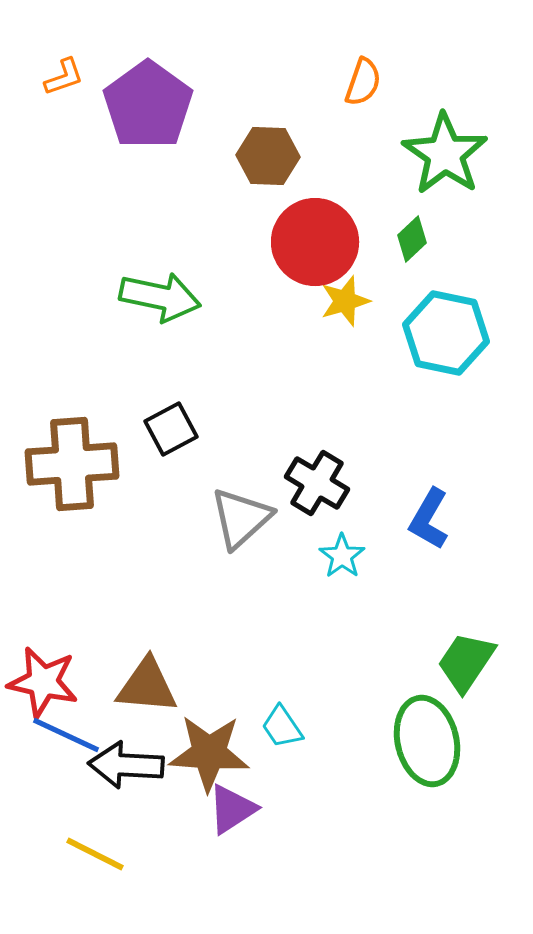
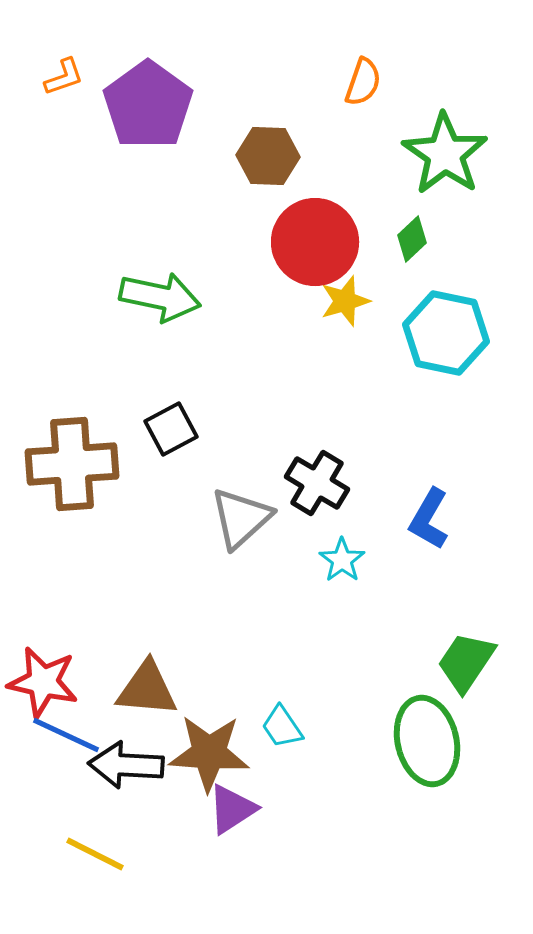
cyan star: moved 4 px down
brown triangle: moved 3 px down
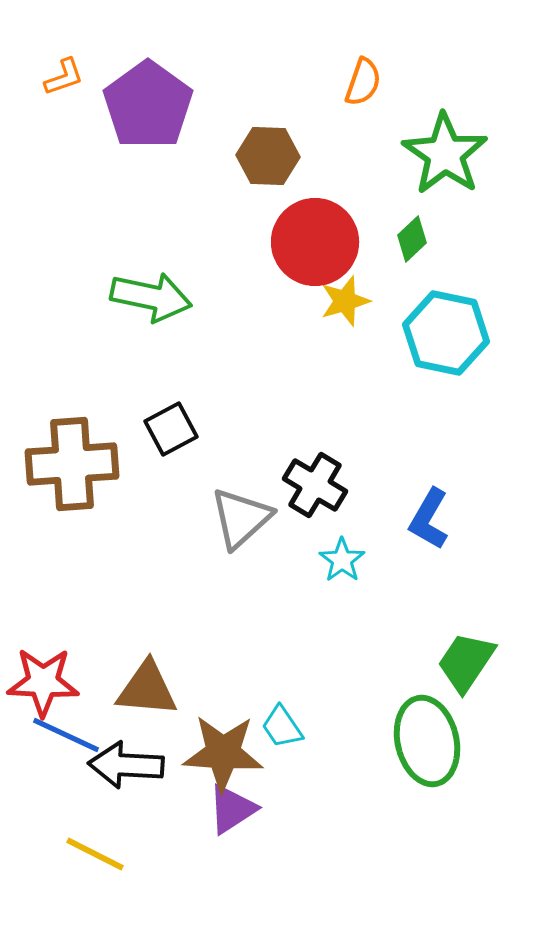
green arrow: moved 9 px left
black cross: moved 2 px left, 2 px down
red star: rotated 10 degrees counterclockwise
brown star: moved 14 px right
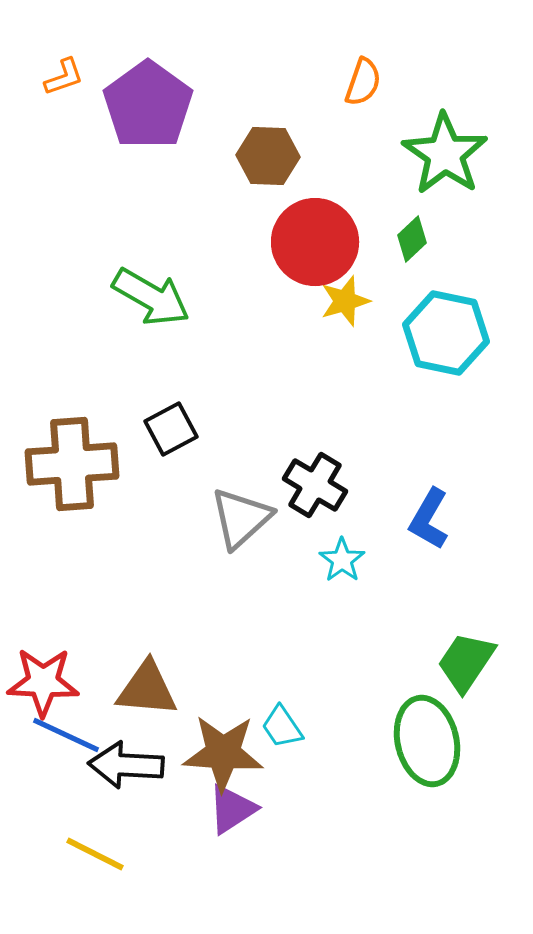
green arrow: rotated 18 degrees clockwise
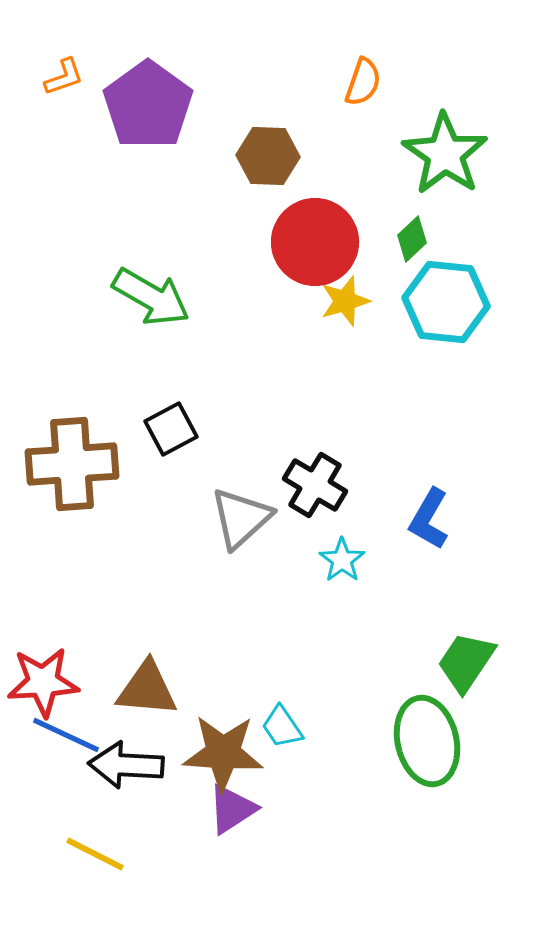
cyan hexagon: moved 31 px up; rotated 6 degrees counterclockwise
red star: rotated 6 degrees counterclockwise
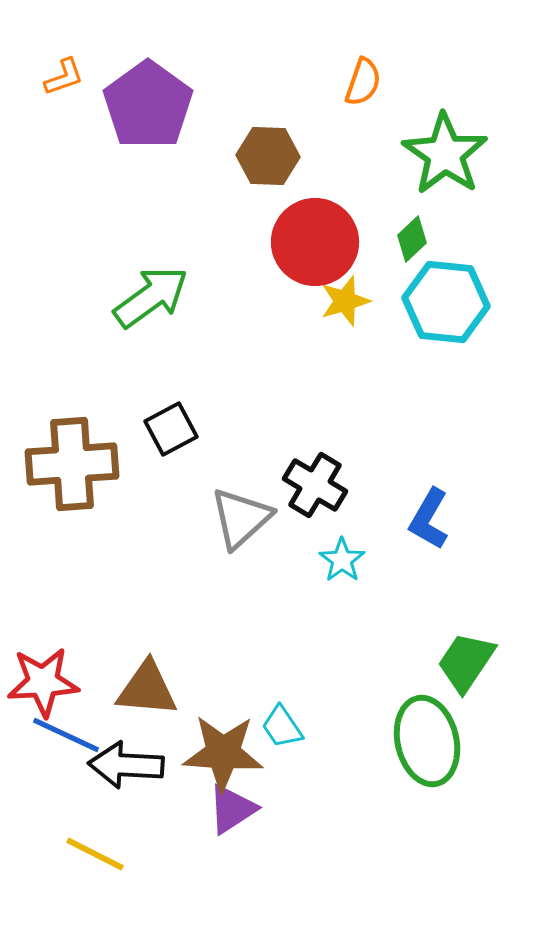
green arrow: rotated 66 degrees counterclockwise
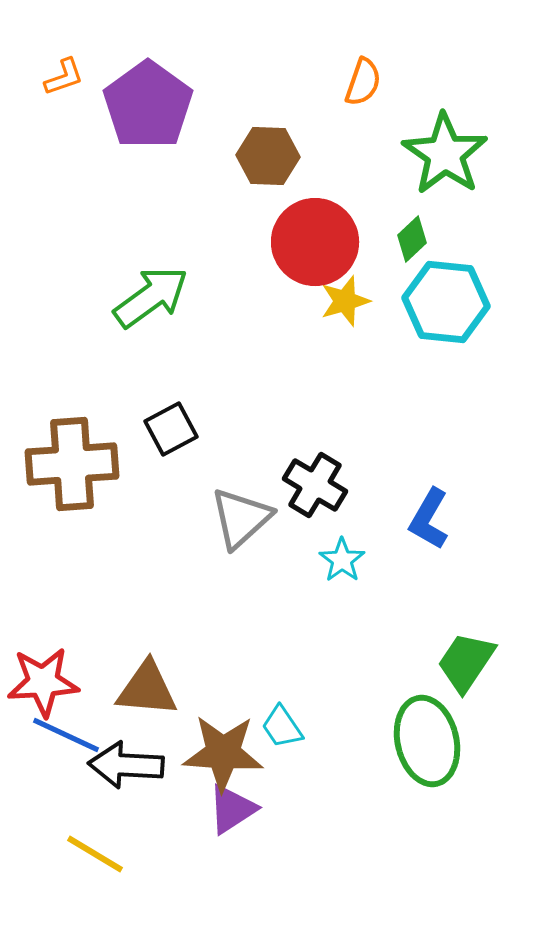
yellow line: rotated 4 degrees clockwise
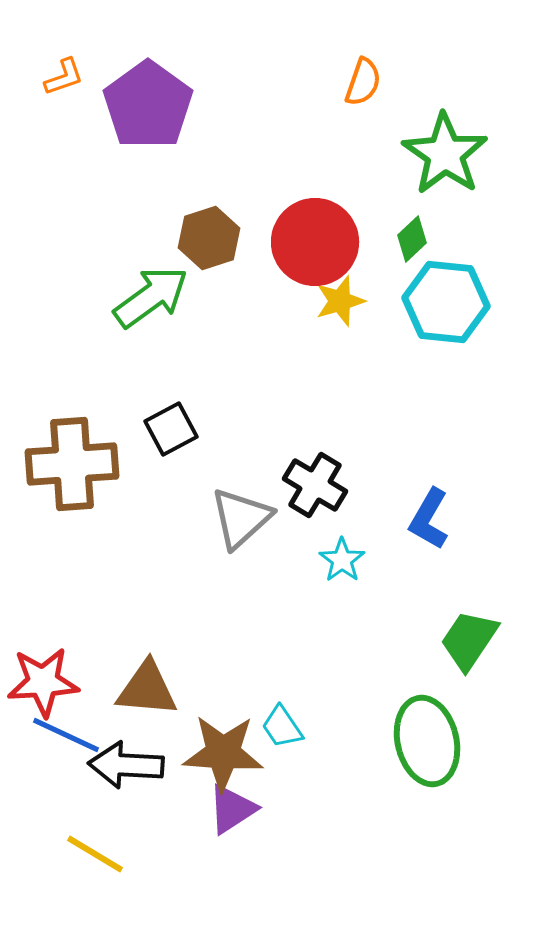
brown hexagon: moved 59 px left, 82 px down; rotated 20 degrees counterclockwise
yellow star: moved 5 px left
green trapezoid: moved 3 px right, 22 px up
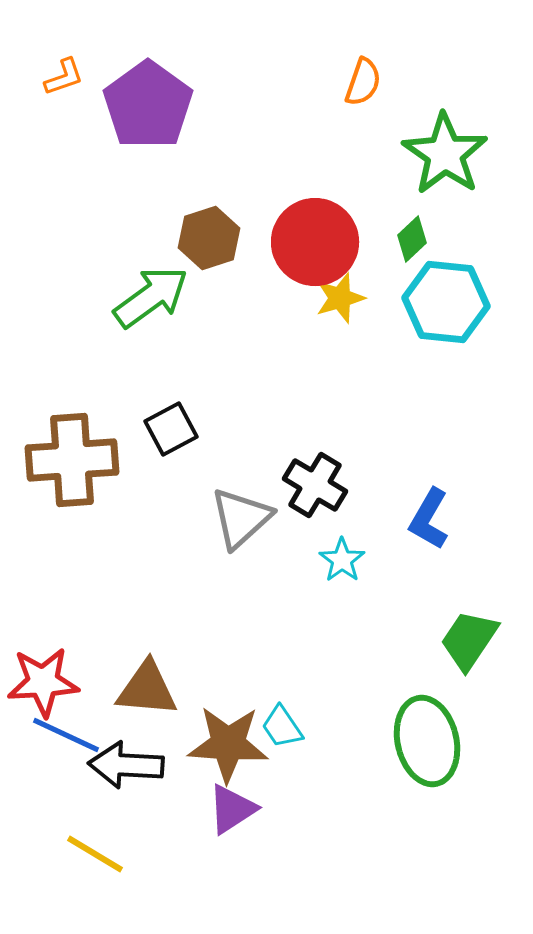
yellow star: moved 3 px up
brown cross: moved 4 px up
brown star: moved 5 px right, 9 px up
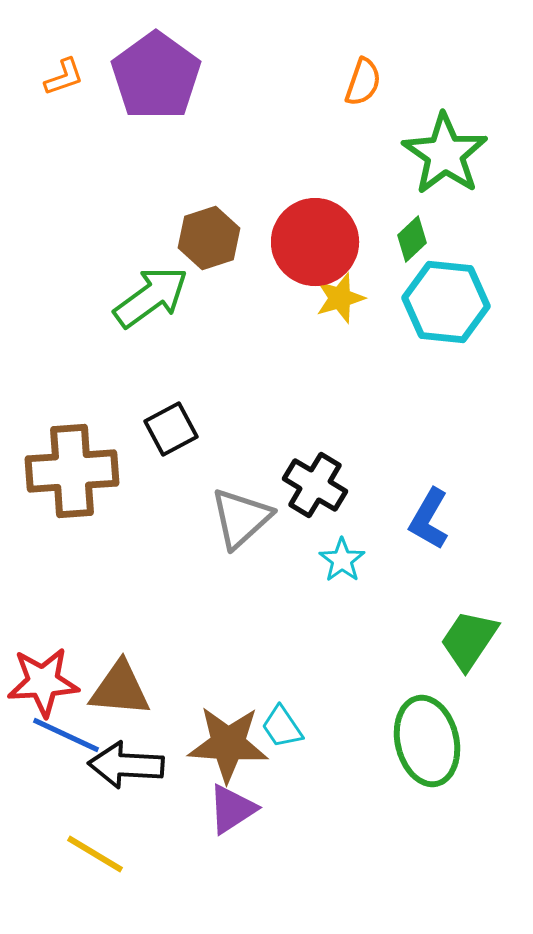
purple pentagon: moved 8 px right, 29 px up
brown cross: moved 11 px down
brown triangle: moved 27 px left
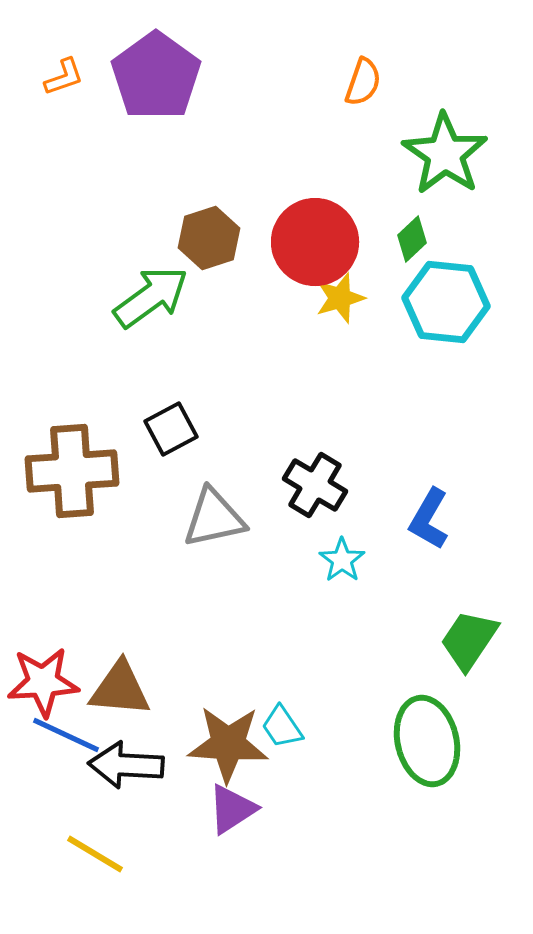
gray triangle: moved 27 px left; rotated 30 degrees clockwise
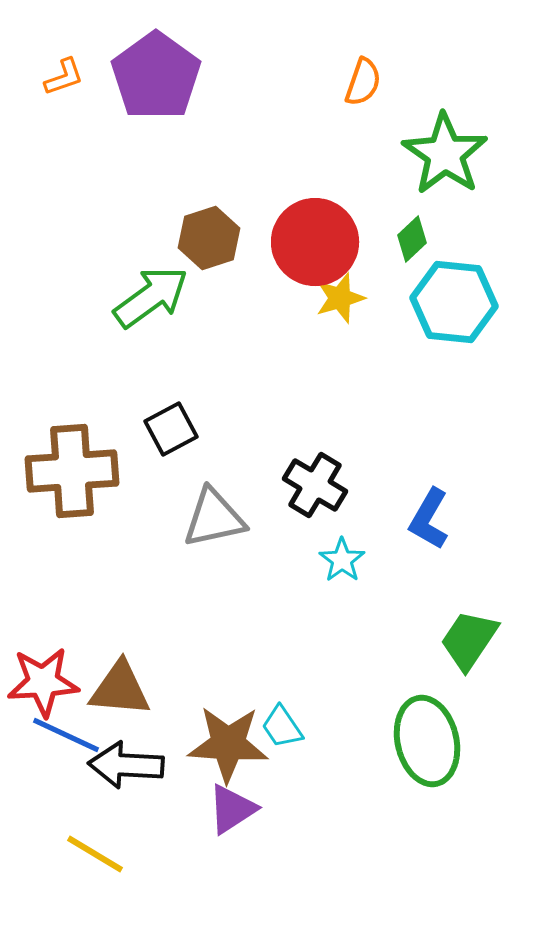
cyan hexagon: moved 8 px right
